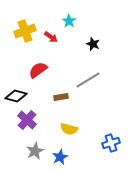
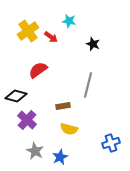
cyan star: rotated 24 degrees counterclockwise
yellow cross: moved 3 px right; rotated 15 degrees counterclockwise
gray line: moved 5 px down; rotated 45 degrees counterclockwise
brown rectangle: moved 2 px right, 9 px down
gray star: rotated 18 degrees counterclockwise
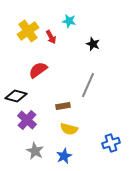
red arrow: rotated 24 degrees clockwise
gray line: rotated 10 degrees clockwise
blue star: moved 4 px right, 1 px up
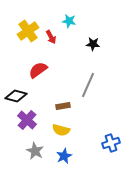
black star: rotated 16 degrees counterclockwise
yellow semicircle: moved 8 px left, 1 px down
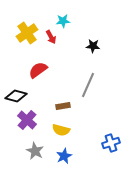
cyan star: moved 6 px left; rotated 16 degrees counterclockwise
yellow cross: moved 1 px left, 2 px down
black star: moved 2 px down
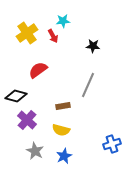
red arrow: moved 2 px right, 1 px up
blue cross: moved 1 px right, 1 px down
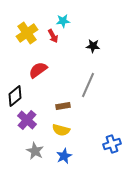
black diamond: moved 1 px left; rotated 55 degrees counterclockwise
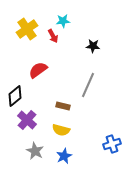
yellow cross: moved 4 px up
brown rectangle: rotated 24 degrees clockwise
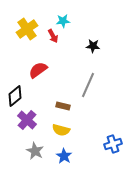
blue cross: moved 1 px right
blue star: rotated 14 degrees counterclockwise
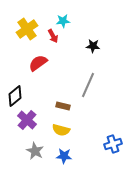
red semicircle: moved 7 px up
blue star: rotated 28 degrees counterclockwise
